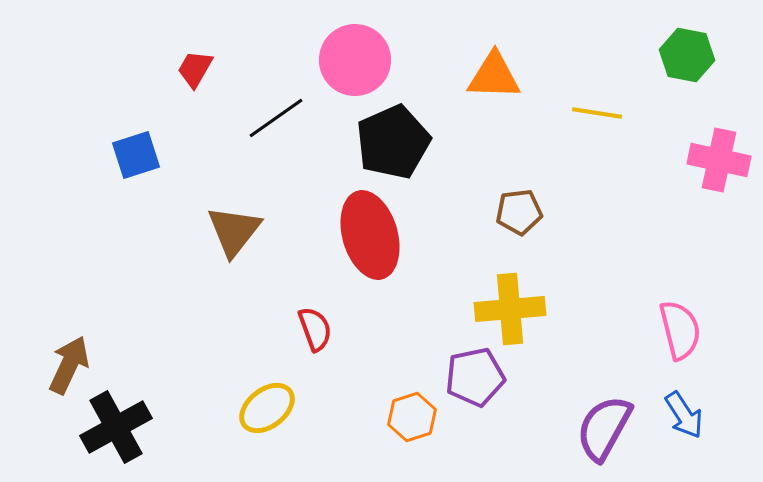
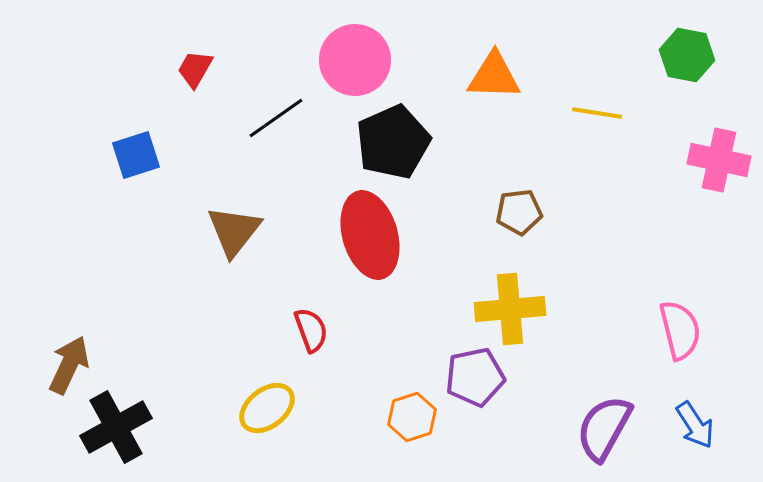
red semicircle: moved 4 px left, 1 px down
blue arrow: moved 11 px right, 10 px down
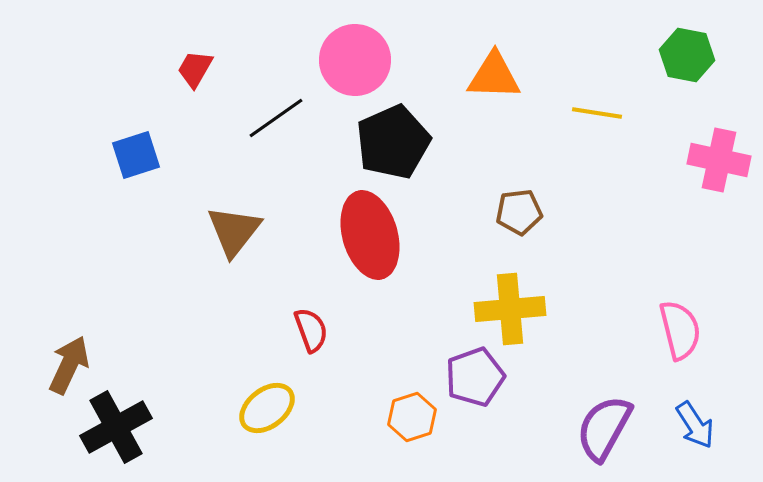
purple pentagon: rotated 8 degrees counterclockwise
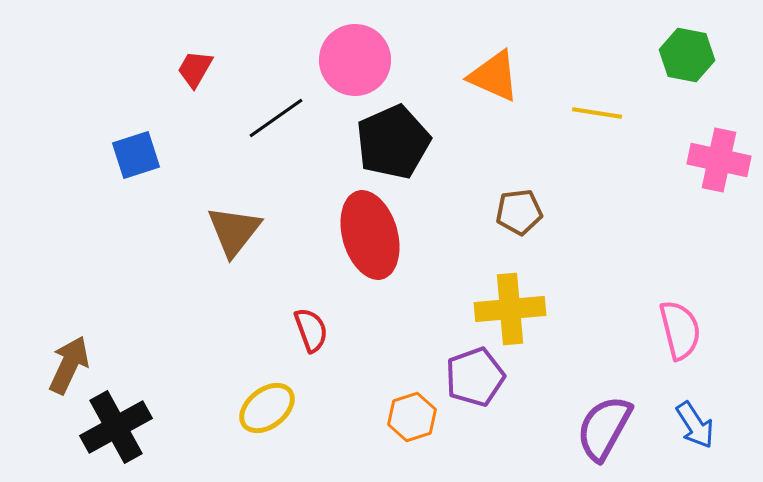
orange triangle: rotated 22 degrees clockwise
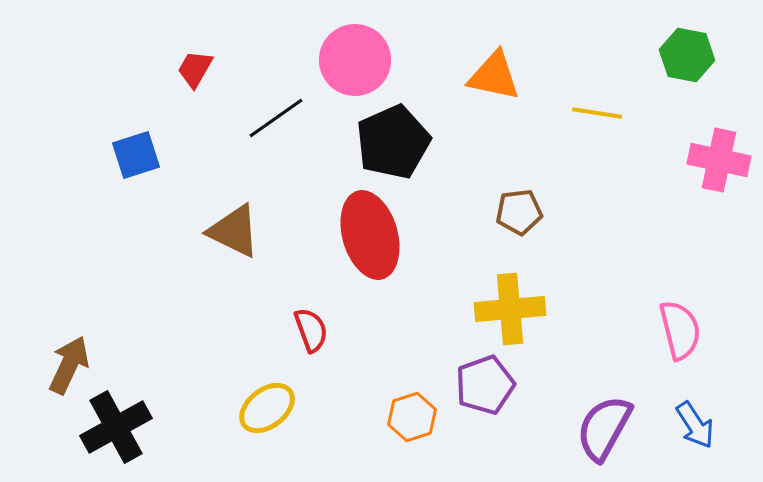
orange triangle: rotated 12 degrees counterclockwise
brown triangle: rotated 42 degrees counterclockwise
purple pentagon: moved 10 px right, 8 px down
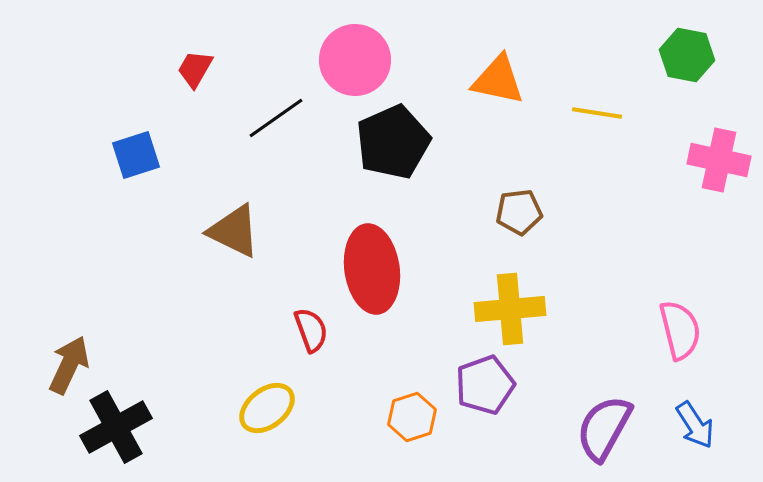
orange triangle: moved 4 px right, 4 px down
red ellipse: moved 2 px right, 34 px down; rotated 8 degrees clockwise
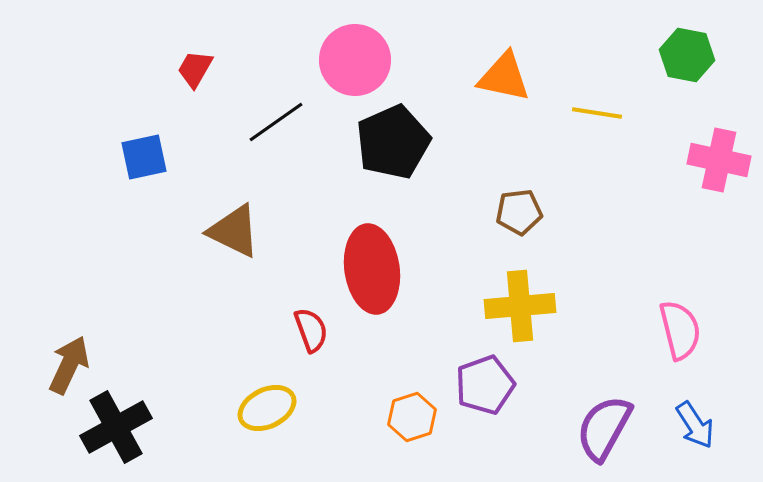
orange triangle: moved 6 px right, 3 px up
black line: moved 4 px down
blue square: moved 8 px right, 2 px down; rotated 6 degrees clockwise
yellow cross: moved 10 px right, 3 px up
yellow ellipse: rotated 12 degrees clockwise
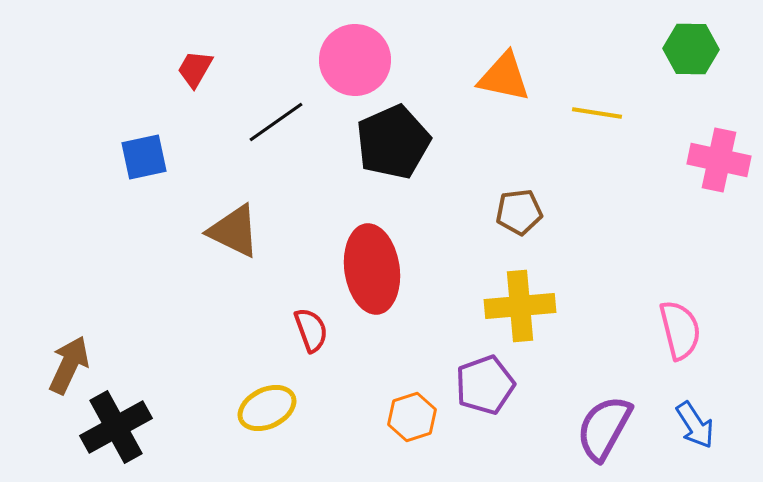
green hexagon: moved 4 px right, 6 px up; rotated 10 degrees counterclockwise
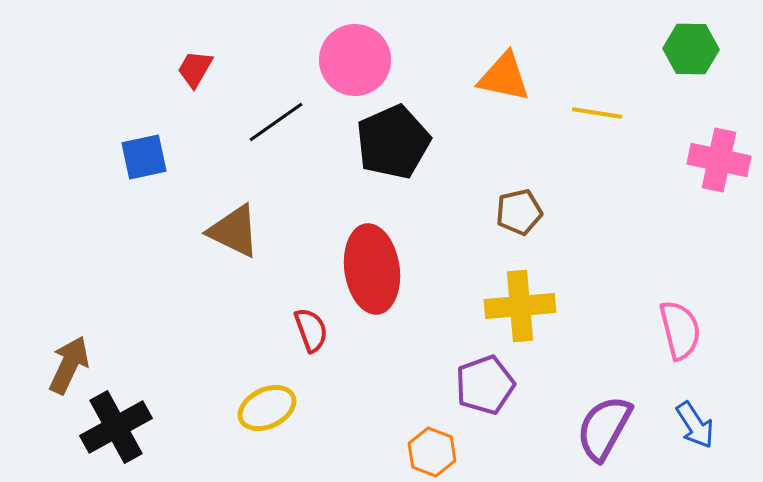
brown pentagon: rotated 6 degrees counterclockwise
orange hexagon: moved 20 px right, 35 px down; rotated 21 degrees counterclockwise
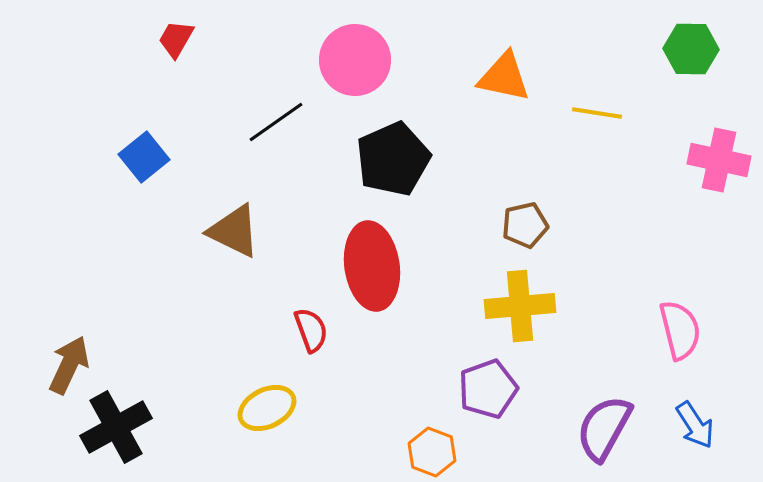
red trapezoid: moved 19 px left, 30 px up
black pentagon: moved 17 px down
blue square: rotated 27 degrees counterclockwise
brown pentagon: moved 6 px right, 13 px down
red ellipse: moved 3 px up
purple pentagon: moved 3 px right, 4 px down
